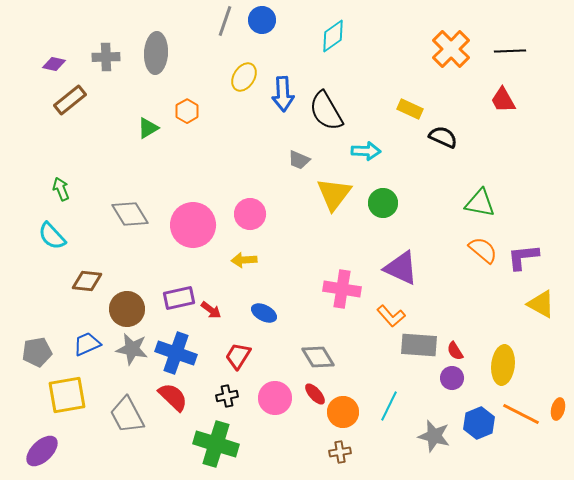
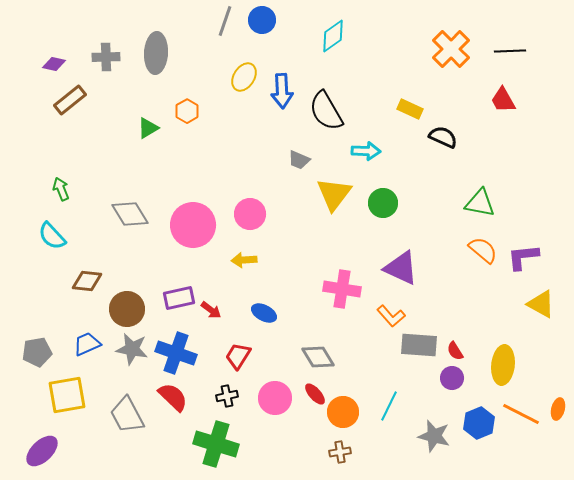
blue arrow at (283, 94): moved 1 px left, 3 px up
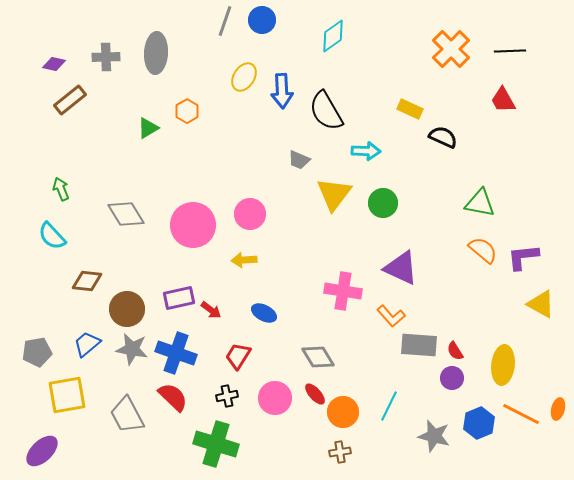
gray diamond at (130, 214): moved 4 px left
pink cross at (342, 289): moved 1 px right, 2 px down
blue trapezoid at (87, 344): rotated 16 degrees counterclockwise
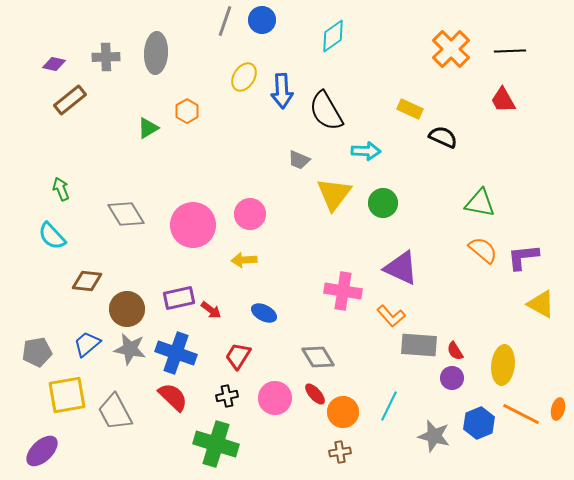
gray star at (132, 349): moved 2 px left
gray trapezoid at (127, 415): moved 12 px left, 3 px up
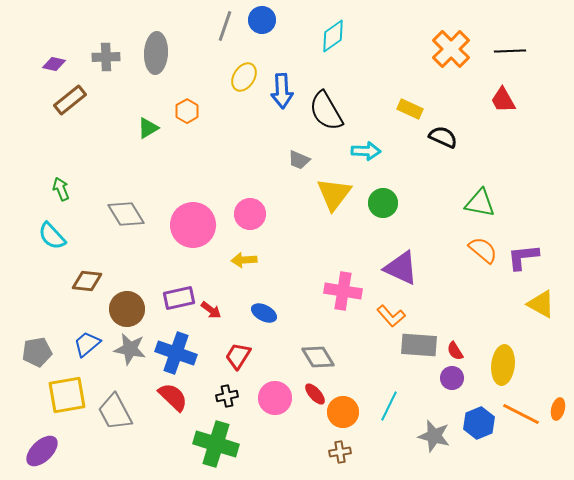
gray line at (225, 21): moved 5 px down
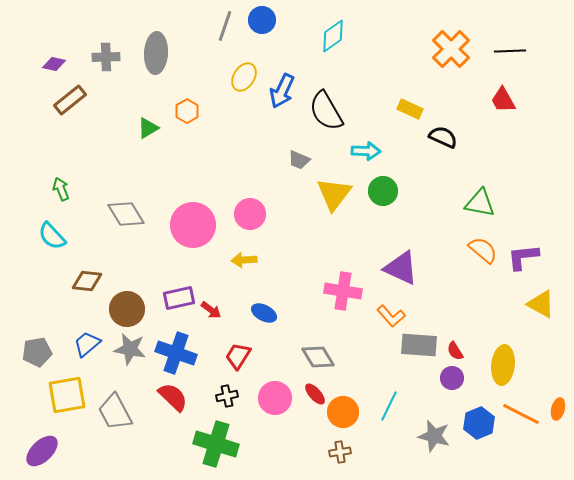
blue arrow at (282, 91): rotated 28 degrees clockwise
green circle at (383, 203): moved 12 px up
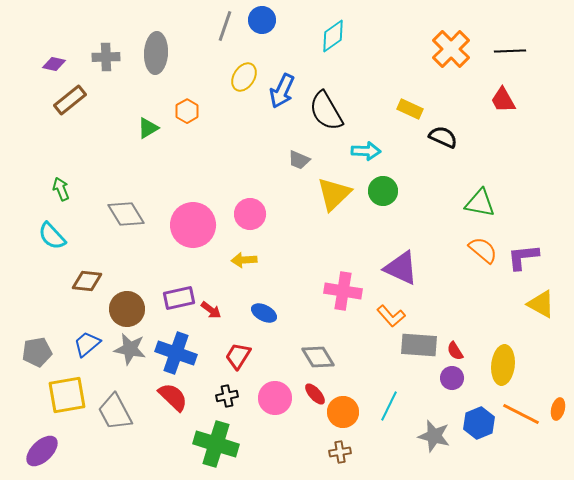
yellow triangle at (334, 194): rotated 9 degrees clockwise
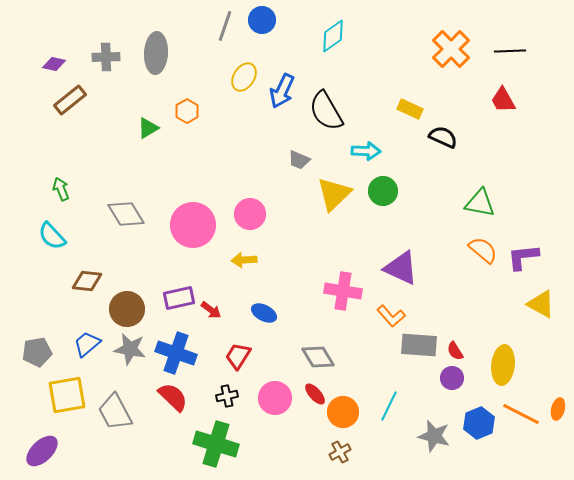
brown cross at (340, 452): rotated 20 degrees counterclockwise
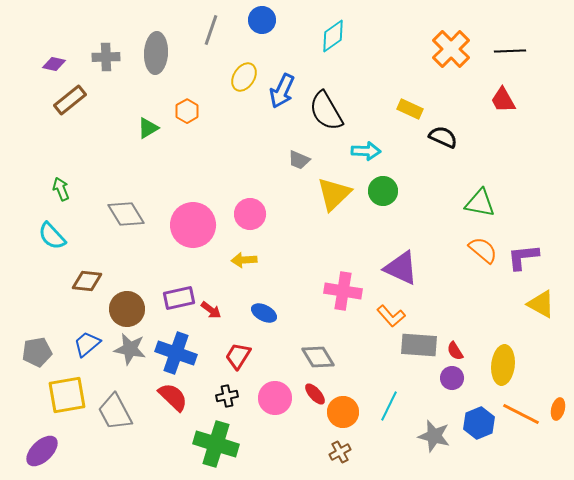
gray line at (225, 26): moved 14 px left, 4 px down
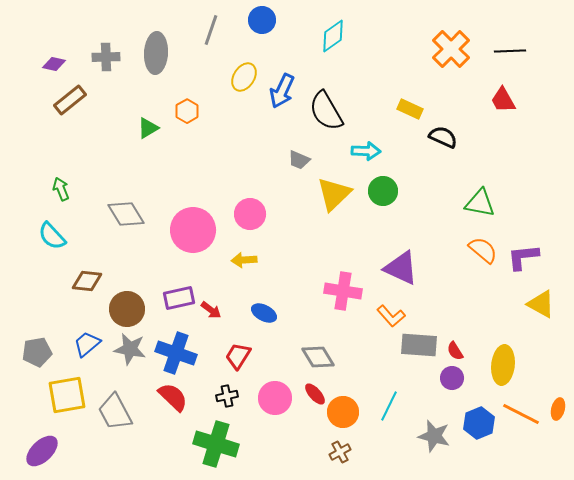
pink circle at (193, 225): moved 5 px down
